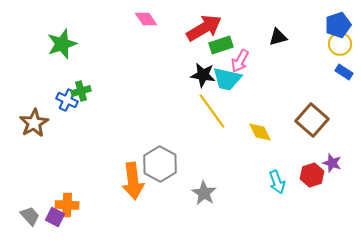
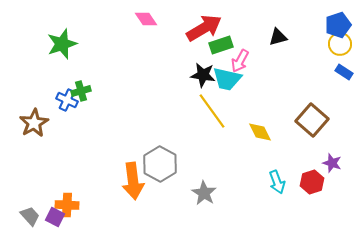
red hexagon: moved 7 px down
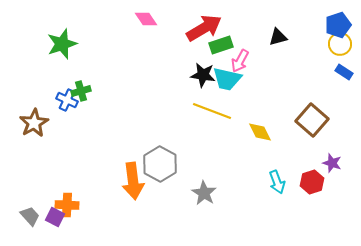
yellow line: rotated 33 degrees counterclockwise
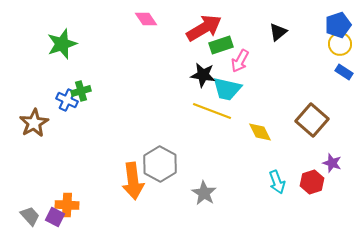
black triangle: moved 5 px up; rotated 24 degrees counterclockwise
cyan trapezoid: moved 10 px down
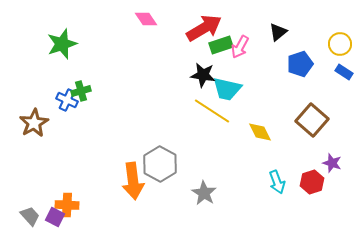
blue pentagon: moved 38 px left, 39 px down
pink arrow: moved 14 px up
yellow line: rotated 12 degrees clockwise
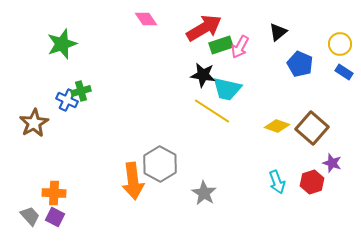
blue pentagon: rotated 30 degrees counterclockwise
brown square: moved 8 px down
yellow diamond: moved 17 px right, 6 px up; rotated 45 degrees counterclockwise
orange cross: moved 13 px left, 12 px up
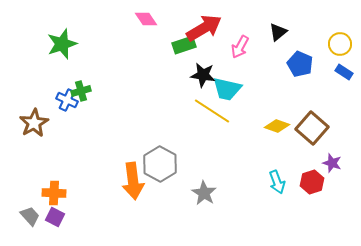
green rectangle: moved 37 px left
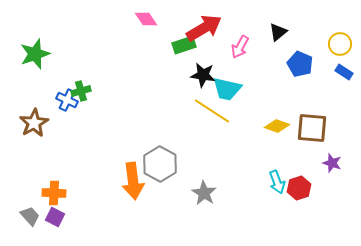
green star: moved 27 px left, 10 px down
brown square: rotated 36 degrees counterclockwise
red hexagon: moved 13 px left, 6 px down
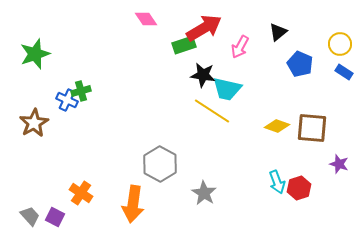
purple star: moved 7 px right, 1 px down
orange arrow: moved 23 px down; rotated 15 degrees clockwise
orange cross: moved 27 px right; rotated 30 degrees clockwise
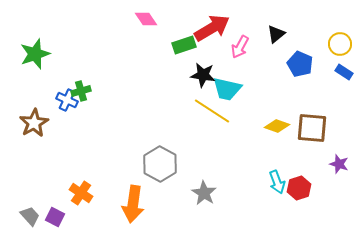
red arrow: moved 8 px right
black triangle: moved 2 px left, 2 px down
